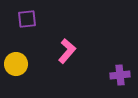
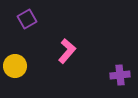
purple square: rotated 24 degrees counterclockwise
yellow circle: moved 1 px left, 2 px down
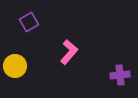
purple square: moved 2 px right, 3 px down
pink L-shape: moved 2 px right, 1 px down
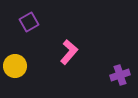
purple cross: rotated 12 degrees counterclockwise
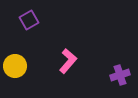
purple square: moved 2 px up
pink L-shape: moved 1 px left, 9 px down
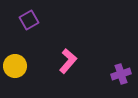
purple cross: moved 1 px right, 1 px up
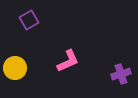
pink L-shape: rotated 25 degrees clockwise
yellow circle: moved 2 px down
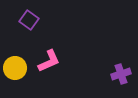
purple square: rotated 24 degrees counterclockwise
pink L-shape: moved 19 px left
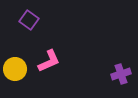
yellow circle: moved 1 px down
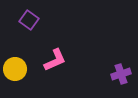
pink L-shape: moved 6 px right, 1 px up
